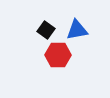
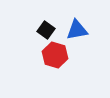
red hexagon: moved 3 px left; rotated 15 degrees clockwise
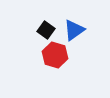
blue triangle: moved 3 px left; rotated 25 degrees counterclockwise
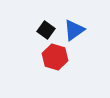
red hexagon: moved 2 px down
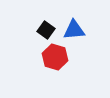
blue triangle: rotated 30 degrees clockwise
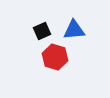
black square: moved 4 px left, 1 px down; rotated 30 degrees clockwise
